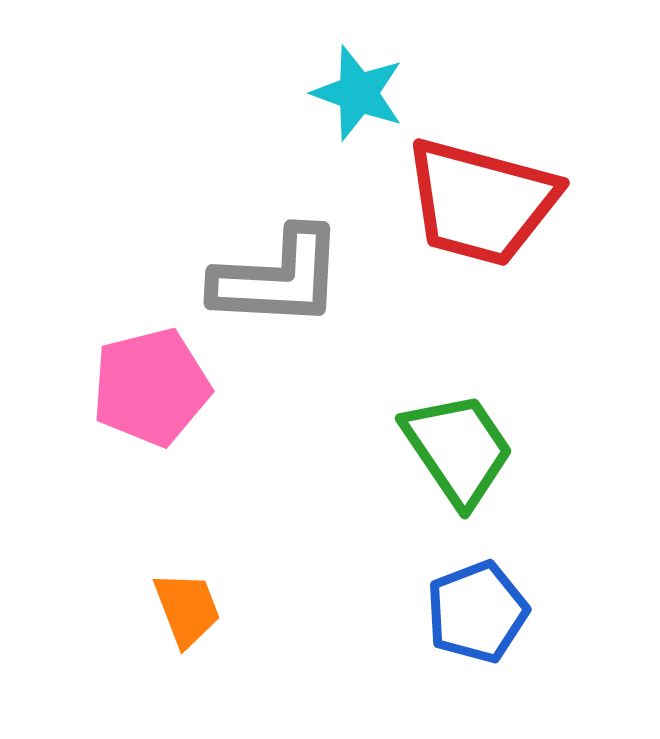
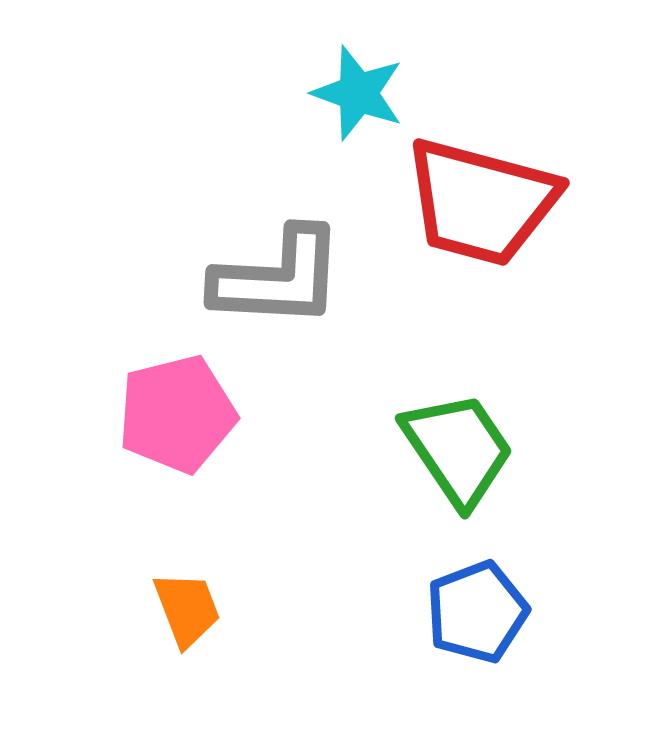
pink pentagon: moved 26 px right, 27 px down
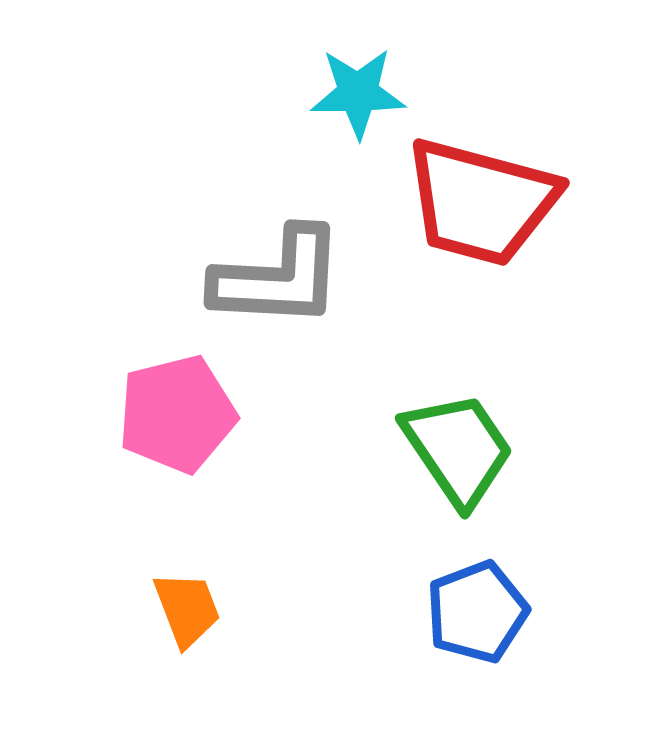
cyan star: rotated 20 degrees counterclockwise
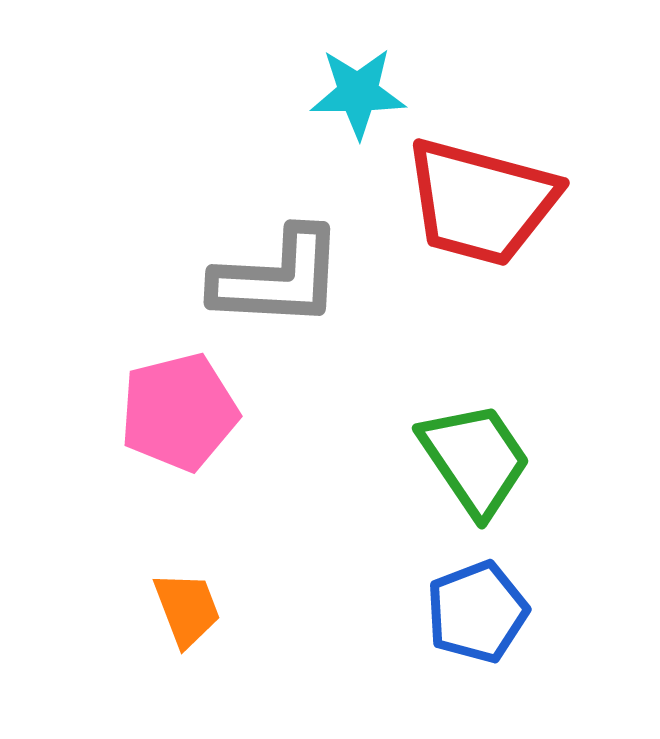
pink pentagon: moved 2 px right, 2 px up
green trapezoid: moved 17 px right, 10 px down
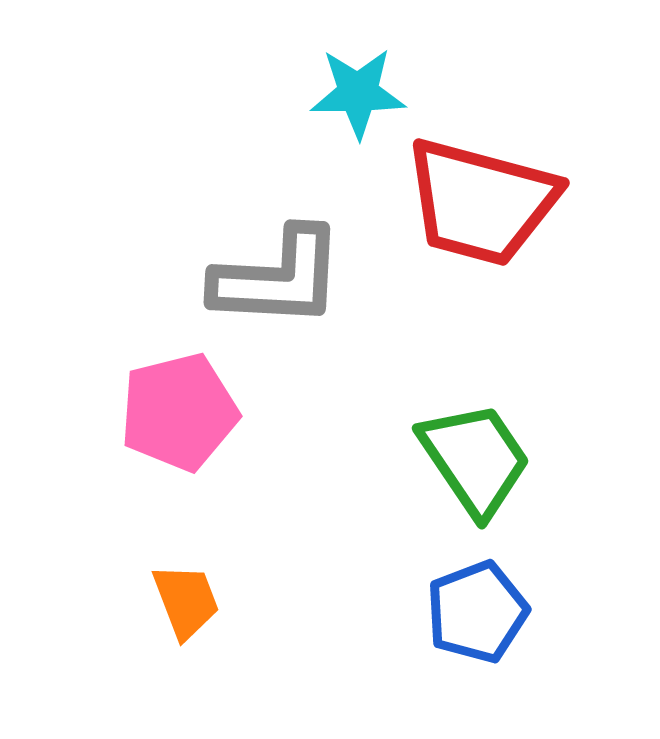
orange trapezoid: moved 1 px left, 8 px up
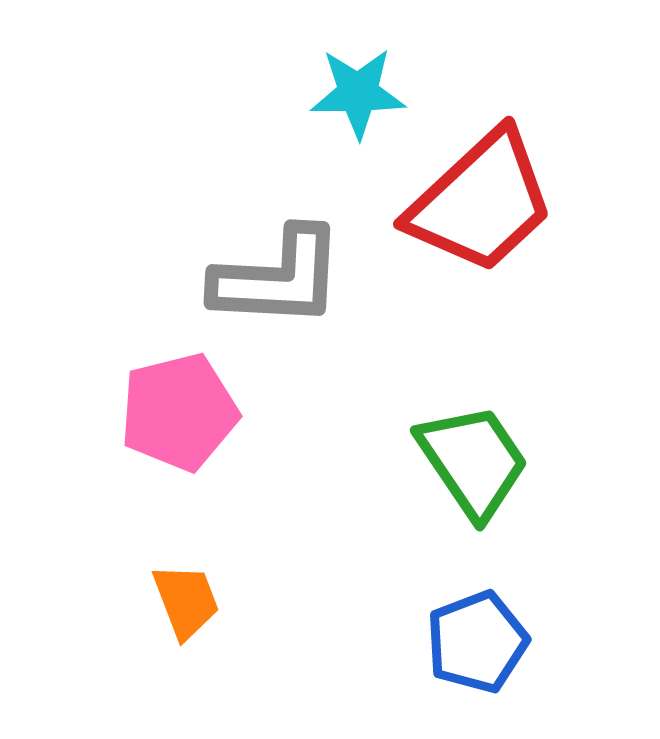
red trapezoid: rotated 58 degrees counterclockwise
green trapezoid: moved 2 px left, 2 px down
blue pentagon: moved 30 px down
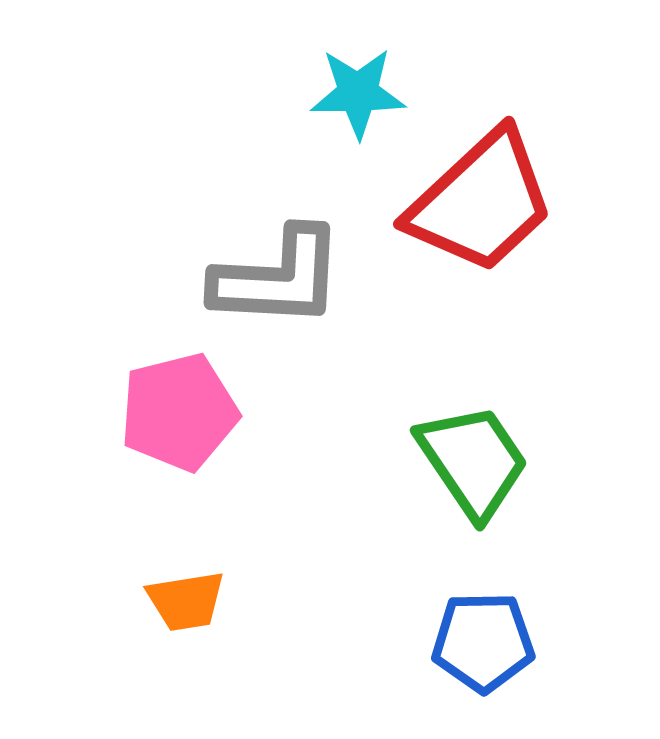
orange trapezoid: rotated 102 degrees clockwise
blue pentagon: moved 6 px right; rotated 20 degrees clockwise
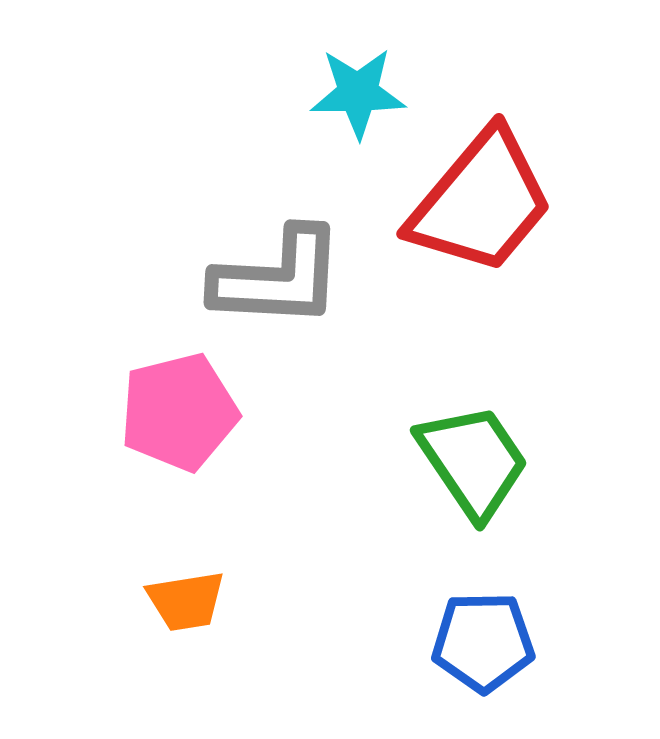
red trapezoid: rotated 7 degrees counterclockwise
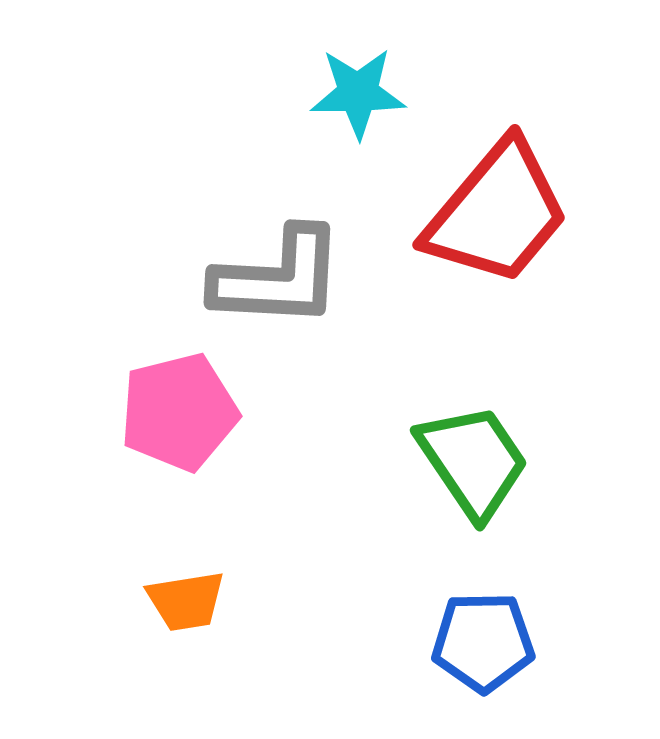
red trapezoid: moved 16 px right, 11 px down
